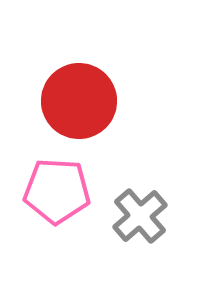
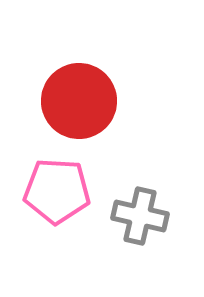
gray cross: rotated 36 degrees counterclockwise
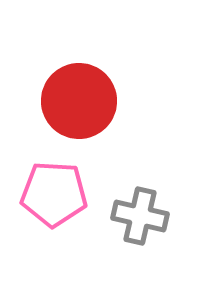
pink pentagon: moved 3 px left, 3 px down
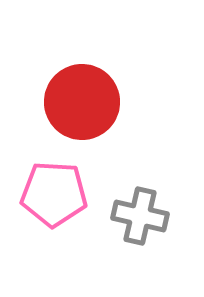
red circle: moved 3 px right, 1 px down
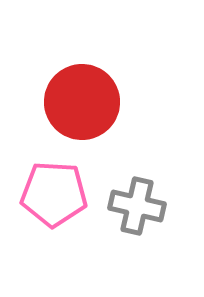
gray cross: moved 3 px left, 10 px up
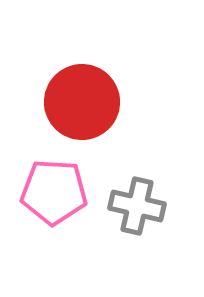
pink pentagon: moved 2 px up
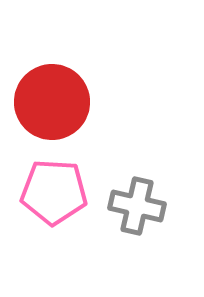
red circle: moved 30 px left
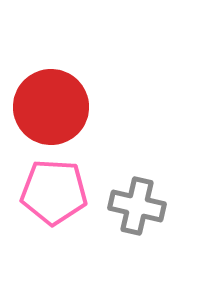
red circle: moved 1 px left, 5 px down
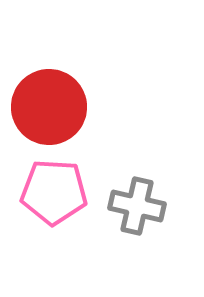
red circle: moved 2 px left
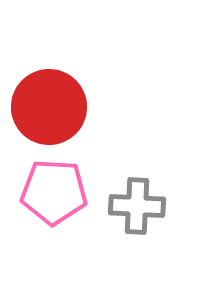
gray cross: rotated 10 degrees counterclockwise
